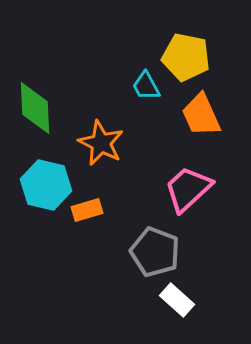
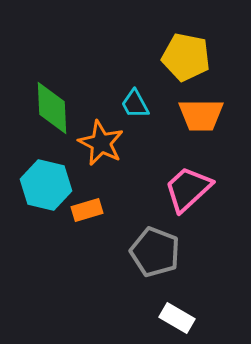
cyan trapezoid: moved 11 px left, 18 px down
green diamond: moved 17 px right
orange trapezoid: rotated 66 degrees counterclockwise
white rectangle: moved 18 px down; rotated 12 degrees counterclockwise
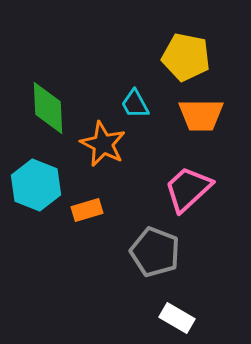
green diamond: moved 4 px left
orange star: moved 2 px right, 1 px down
cyan hexagon: moved 10 px left; rotated 9 degrees clockwise
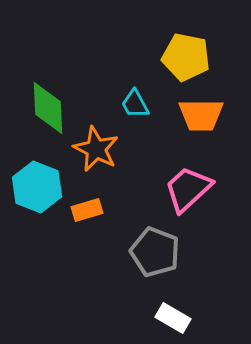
orange star: moved 7 px left, 5 px down
cyan hexagon: moved 1 px right, 2 px down
white rectangle: moved 4 px left
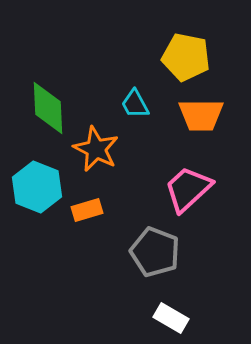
white rectangle: moved 2 px left
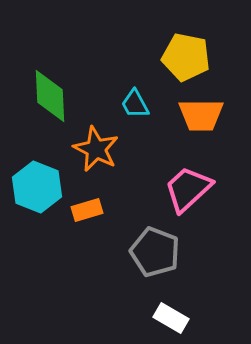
green diamond: moved 2 px right, 12 px up
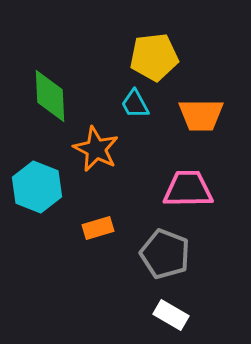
yellow pentagon: moved 32 px left; rotated 18 degrees counterclockwise
pink trapezoid: rotated 42 degrees clockwise
orange rectangle: moved 11 px right, 18 px down
gray pentagon: moved 10 px right, 2 px down
white rectangle: moved 3 px up
